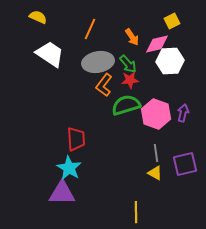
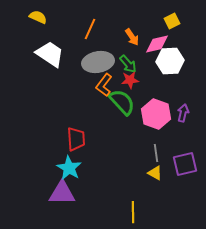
green semicircle: moved 4 px left, 3 px up; rotated 64 degrees clockwise
yellow line: moved 3 px left
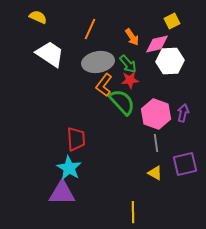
gray line: moved 10 px up
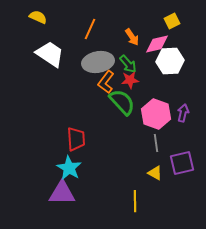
orange L-shape: moved 2 px right, 3 px up
purple square: moved 3 px left, 1 px up
yellow line: moved 2 px right, 11 px up
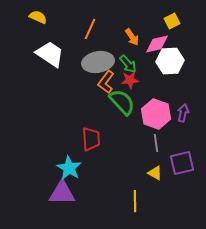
red trapezoid: moved 15 px right
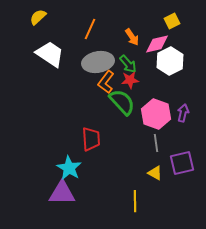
yellow semicircle: rotated 66 degrees counterclockwise
white hexagon: rotated 24 degrees counterclockwise
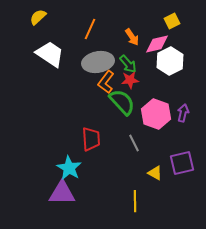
gray line: moved 22 px left; rotated 18 degrees counterclockwise
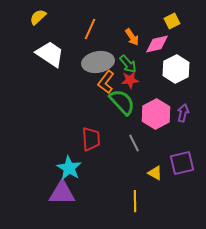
white hexagon: moved 6 px right, 8 px down
pink hexagon: rotated 12 degrees clockwise
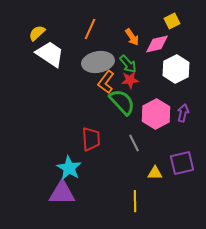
yellow semicircle: moved 1 px left, 16 px down
yellow triangle: rotated 28 degrees counterclockwise
